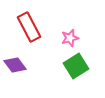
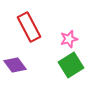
pink star: moved 1 px left, 1 px down
green square: moved 5 px left, 1 px up
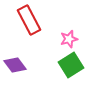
red rectangle: moved 7 px up
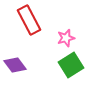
pink star: moved 3 px left, 1 px up
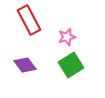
pink star: moved 1 px right, 1 px up
purple diamond: moved 10 px right
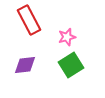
purple diamond: rotated 60 degrees counterclockwise
